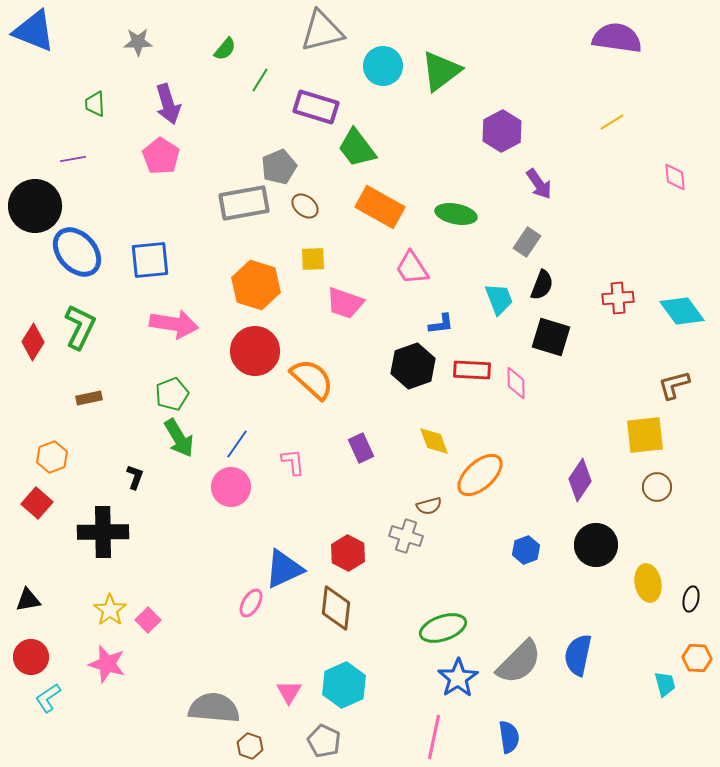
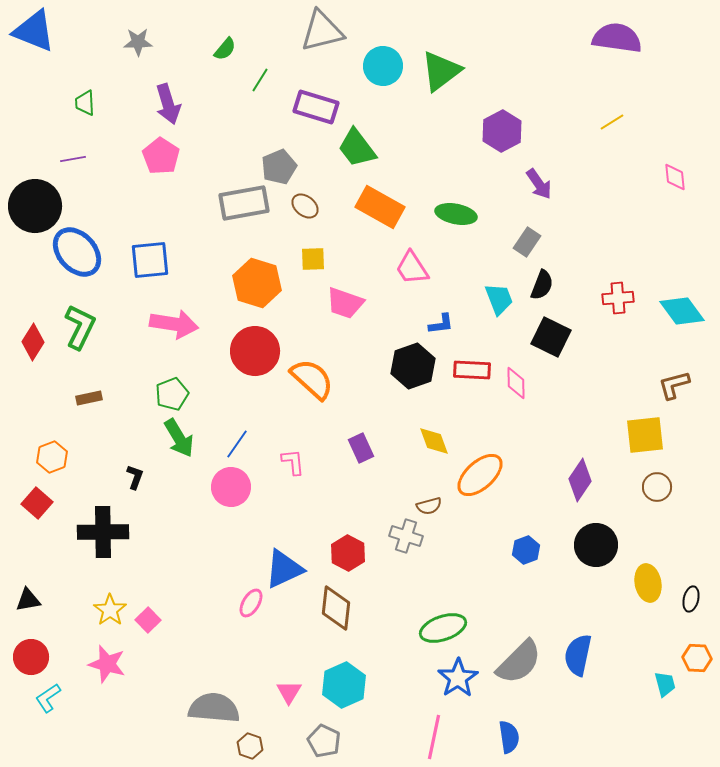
green trapezoid at (95, 104): moved 10 px left, 1 px up
orange hexagon at (256, 285): moved 1 px right, 2 px up
black square at (551, 337): rotated 9 degrees clockwise
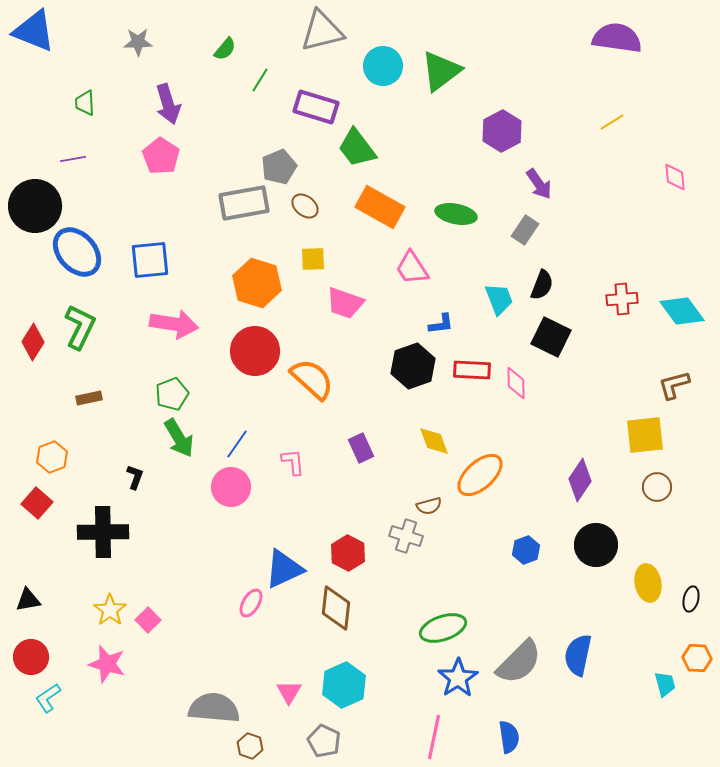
gray rectangle at (527, 242): moved 2 px left, 12 px up
red cross at (618, 298): moved 4 px right, 1 px down
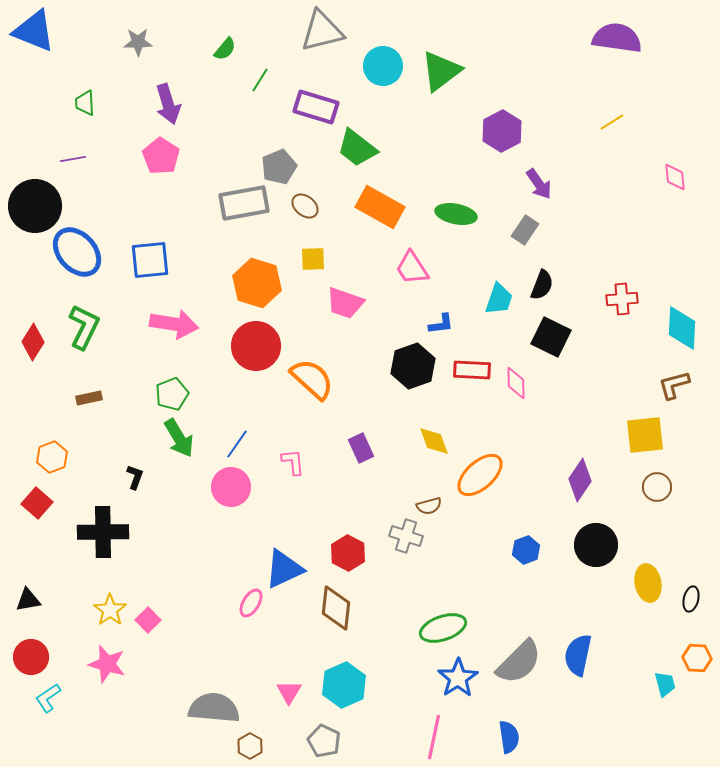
green trapezoid at (357, 148): rotated 15 degrees counterclockwise
cyan trapezoid at (499, 299): rotated 40 degrees clockwise
cyan diamond at (682, 311): moved 17 px down; rotated 39 degrees clockwise
green L-shape at (80, 327): moved 4 px right
red circle at (255, 351): moved 1 px right, 5 px up
brown hexagon at (250, 746): rotated 10 degrees clockwise
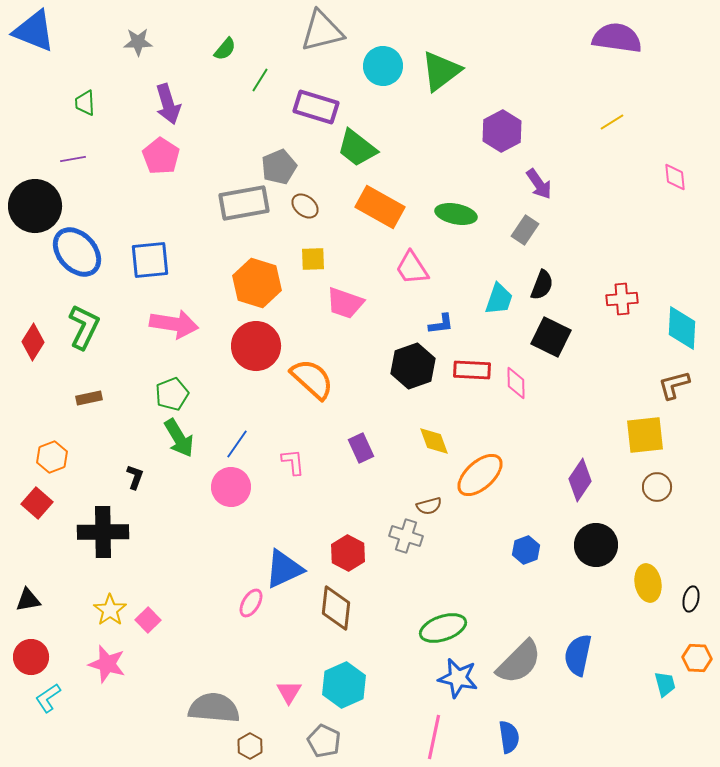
blue star at (458, 678): rotated 27 degrees counterclockwise
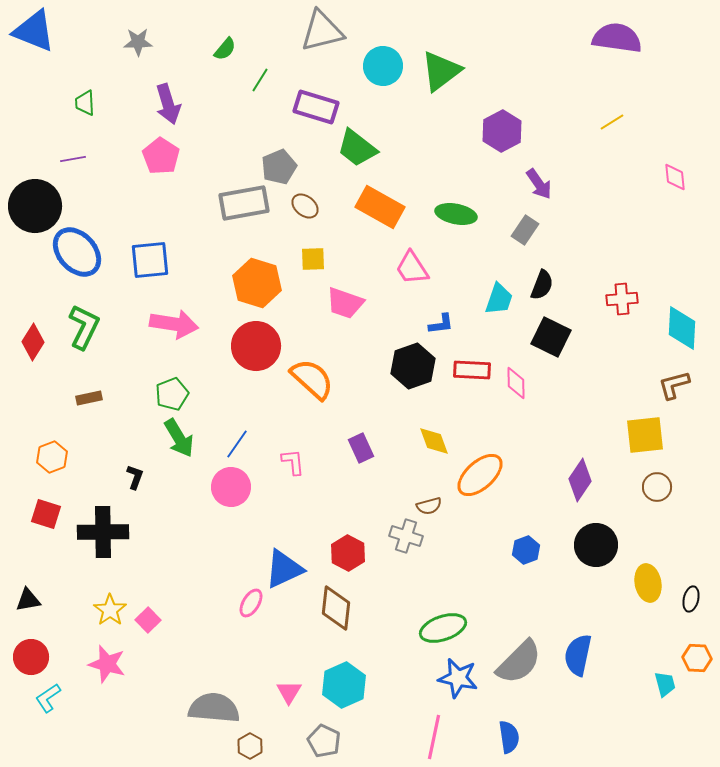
red square at (37, 503): moved 9 px right, 11 px down; rotated 24 degrees counterclockwise
